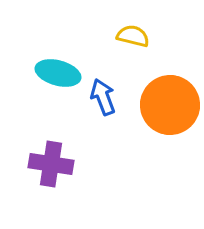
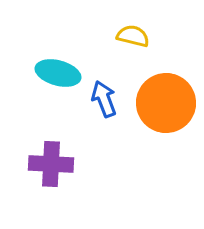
blue arrow: moved 1 px right, 2 px down
orange circle: moved 4 px left, 2 px up
purple cross: rotated 6 degrees counterclockwise
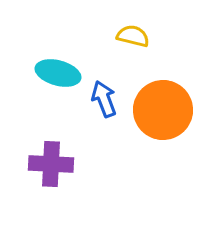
orange circle: moved 3 px left, 7 px down
